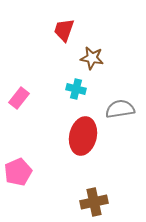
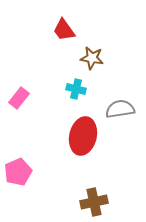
red trapezoid: rotated 55 degrees counterclockwise
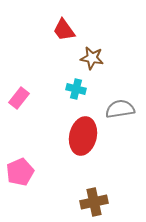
pink pentagon: moved 2 px right
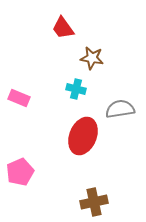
red trapezoid: moved 1 px left, 2 px up
pink rectangle: rotated 75 degrees clockwise
red ellipse: rotated 9 degrees clockwise
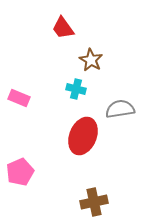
brown star: moved 1 px left, 2 px down; rotated 20 degrees clockwise
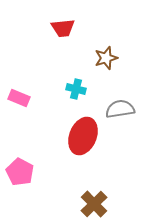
red trapezoid: rotated 60 degrees counterclockwise
brown star: moved 15 px right, 2 px up; rotated 25 degrees clockwise
pink pentagon: rotated 20 degrees counterclockwise
brown cross: moved 2 px down; rotated 32 degrees counterclockwise
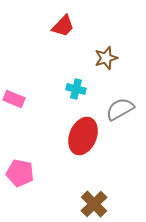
red trapezoid: moved 2 px up; rotated 40 degrees counterclockwise
pink rectangle: moved 5 px left, 1 px down
gray semicircle: rotated 20 degrees counterclockwise
pink pentagon: moved 1 px down; rotated 16 degrees counterclockwise
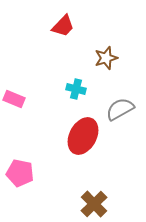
red ellipse: rotated 6 degrees clockwise
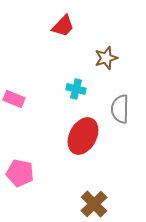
gray semicircle: rotated 60 degrees counterclockwise
